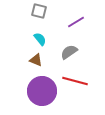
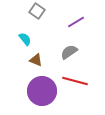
gray square: moved 2 px left; rotated 21 degrees clockwise
cyan semicircle: moved 15 px left
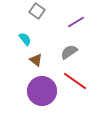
brown triangle: rotated 16 degrees clockwise
red line: rotated 20 degrees clockwise
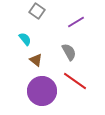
gray semicircle: rotated 96 degrees clockwise
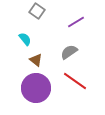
gray semicircle: rotated 96 degrees counterclockwise
purple circle: moved 6 px left, 3 px up
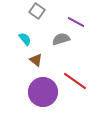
purple line: rotated 60 degrees clockwise
gray semicircle: moved 8 px left, 13 px up; rotated 18 degrees clockwise
purple circle: moved 7 px right, 4 px down
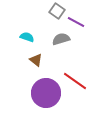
gray square: moved 20 px right
cyan semicircle: moved 2 px right, 2 px up; rotated 32 degrees counterclockwise
purple circle: moved 3 px right, 1 px down
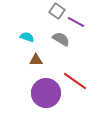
gray semicircle: rotated 48 degrees clockwise
brown triangle: rotated 40 degrees counterclockwise
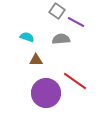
gray semicircle: rotated 36 degrees counterclockwise
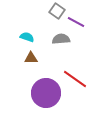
brown triangle: moved 5 px left, 2 px up
red line: moved 2 px up
